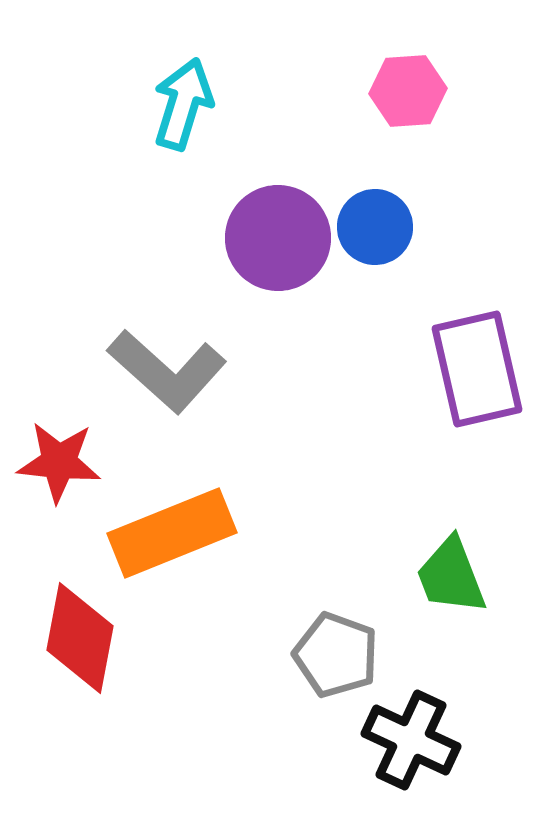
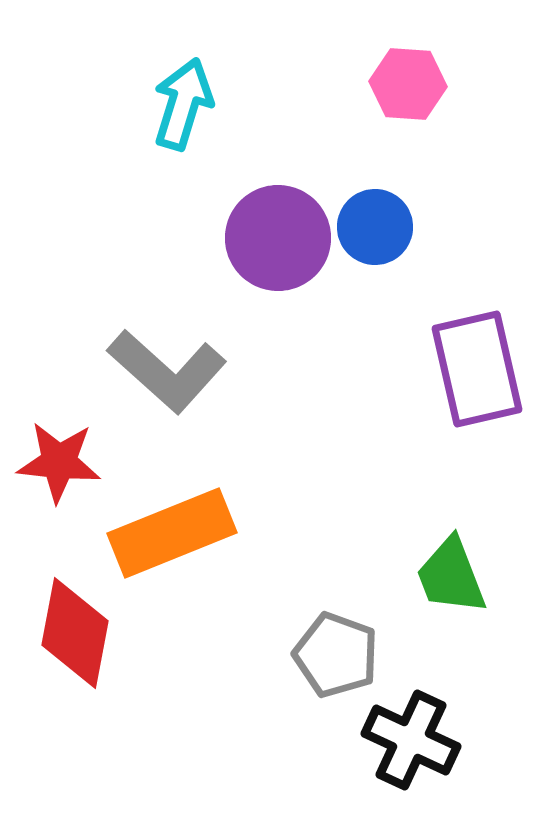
pink hexagon: moved 7 px up; rotated 8 degrees clockwise
red diamond: moved 5 px left, 5 px up
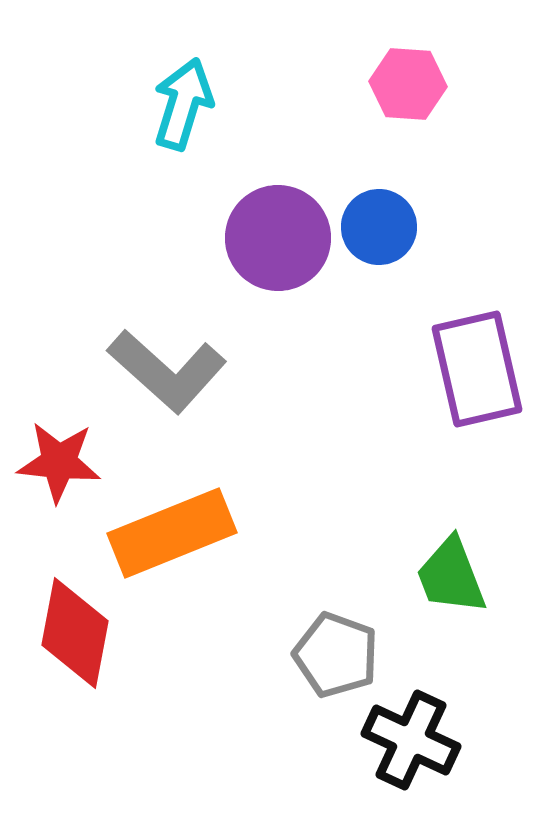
blue circle: moved 4 px right
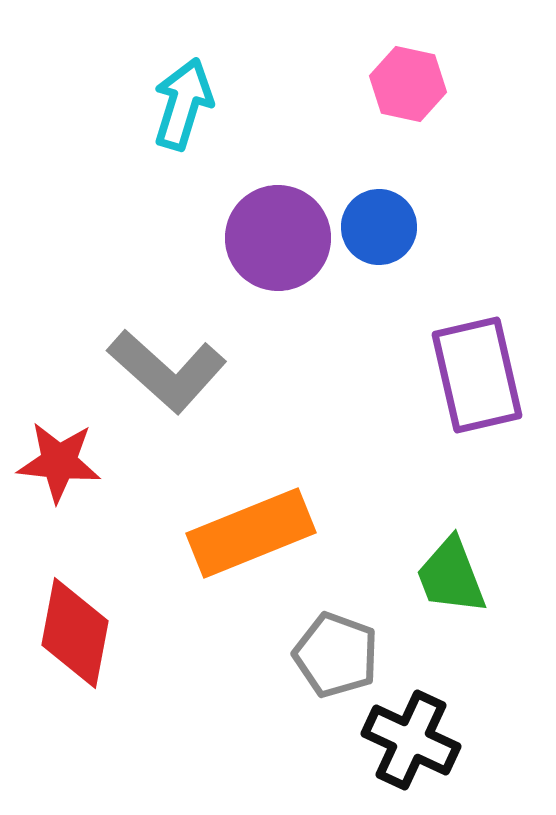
pink hexagon: rotated 8 degrees clockwise
purple rectangle: moved 6 px down
orange rectangle: moved 79 px right
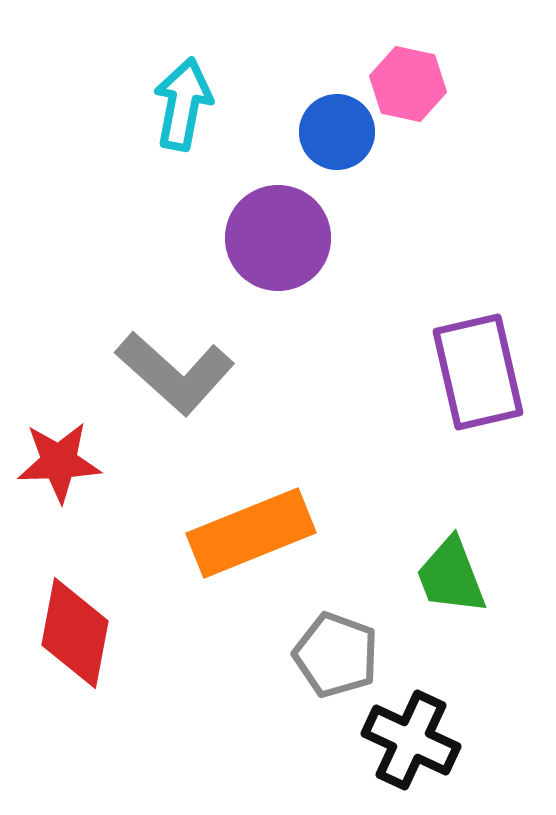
cyan arrow: rotated 6 degrees counterclockwise
blue circle: moved 42 px left, 95 px up
gray L-shape: moved 8 px right, 2 px down
purple rectangle: moved 1 px right, 3 px up
red star: rotated 8 degrees counterclockwise
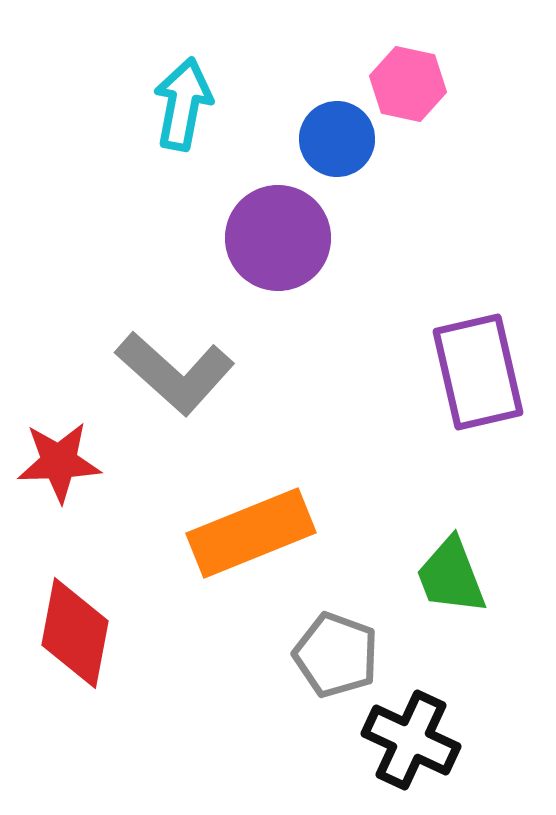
blue circle: moved 7 px down
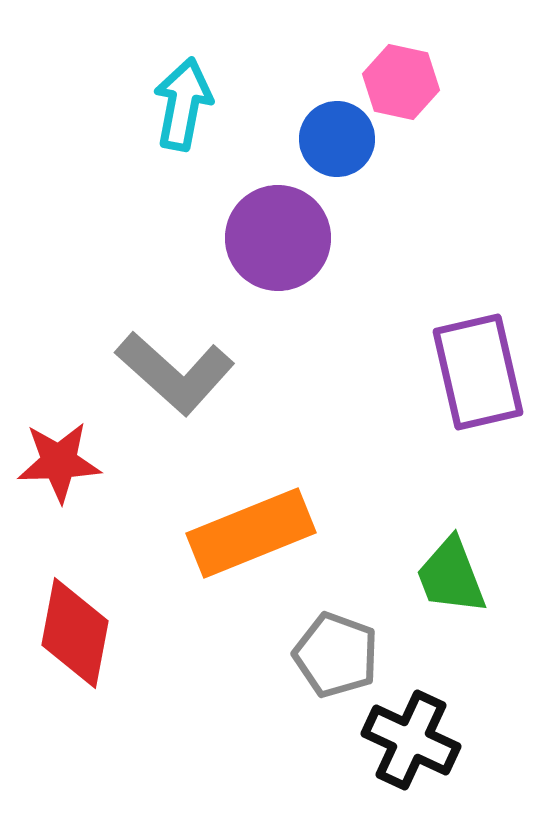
pink hexagon: moved 7 px left, 2 px up
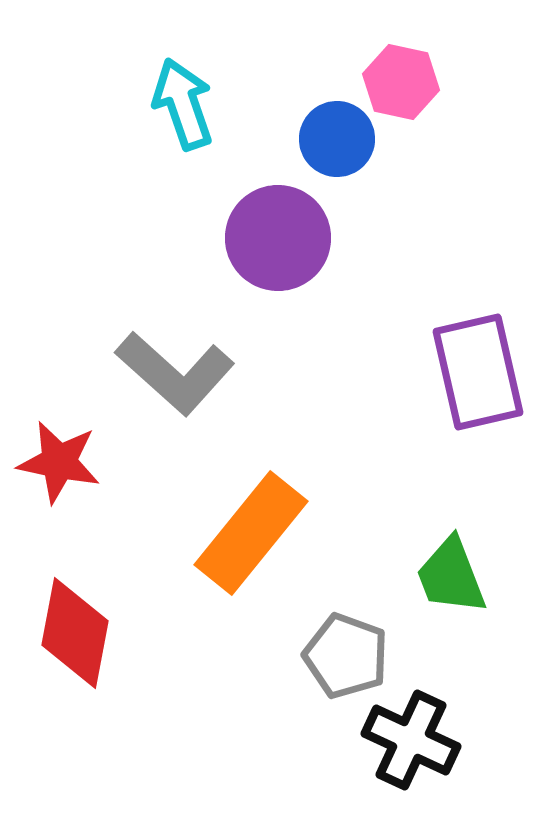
cyan arrow: rotated 30 degrees counterclockwise
red star: rotated 14 degrees clockwise
orange rectangle: rotated 29 degrees counterclockwise
gray pentagon: moved 10 px right, 1 px down
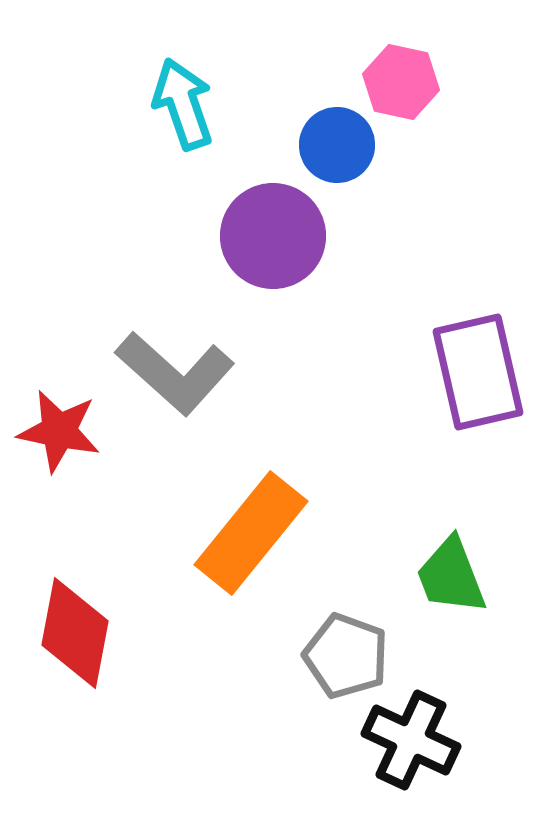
blue circle: moved 6 px down
purple circle: moved 5 px left, 2 px up
red star: moved 31 px up
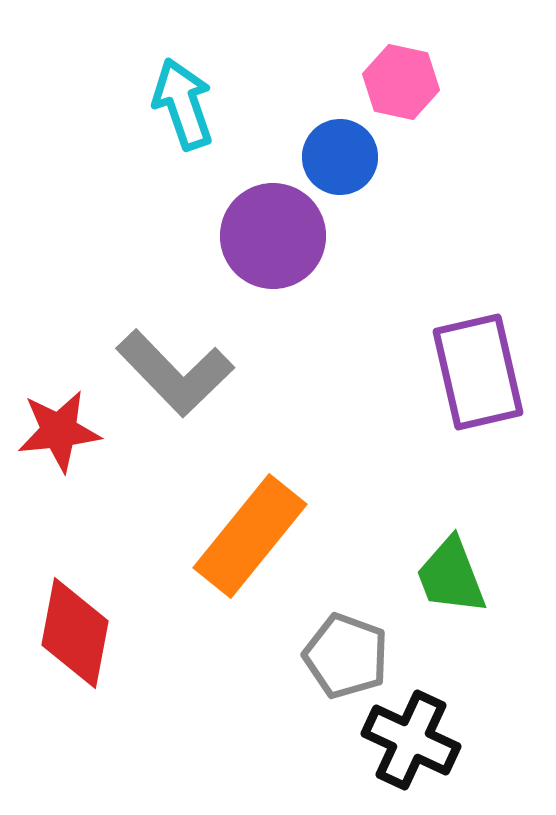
blue circle: moved 3 px right, 12 px down
gray L-shape: rotated 4 degrees clockwise
red star: rotated 18 degrees counterclockwise
orange rectangle: moved 1 px left, 3 px down
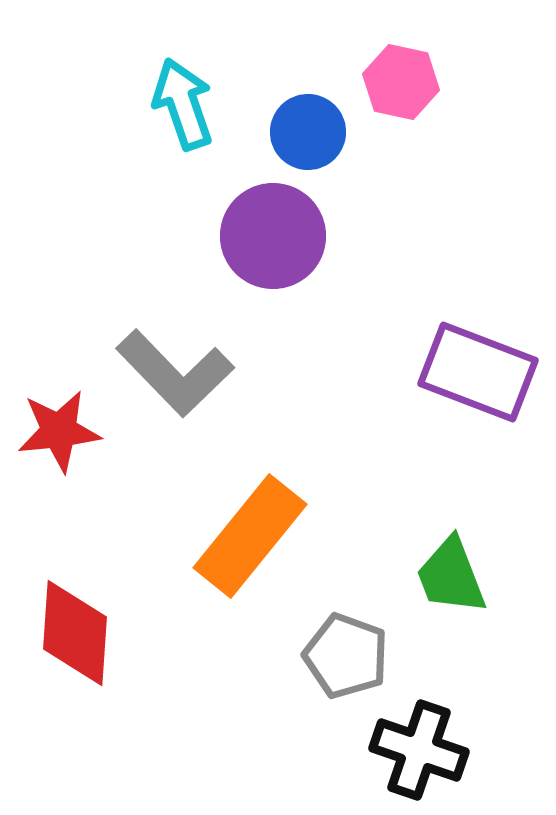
blue circle: moved 32 px left, 25 px up
purple rectangle: rotated 56 degrees counterclockwise
red diamond: rotated 7 degrees counterclockwise
black cross: moved 8 px right, 10 px down; rotated 6 degrees counterclockwise
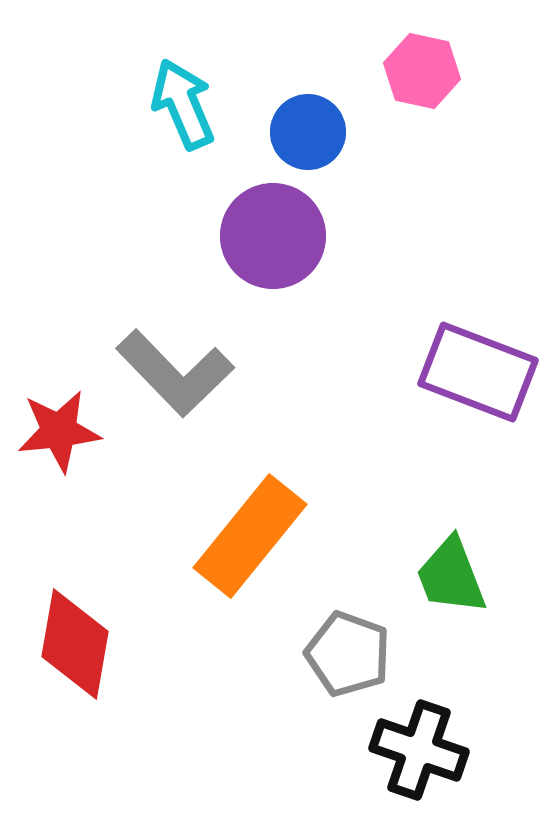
pink hexagon: moved 21 px right, 11 px up
cyan arrow: rotated 4 degrees counterclockwise
red diamond: moved 11 px down; rotated 6 degrees clockwise
gray pentagon: moved 2 px right, 2 px up
